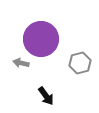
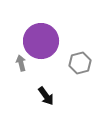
purple circle: moved 2 px down
gray arrow: rotated 63 degrees clockwise
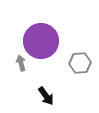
gray hexagon: rotated 10 degrees clockwise
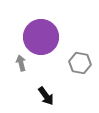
purple circle: moved 4 px up
gray hexagon: rotated 15 degrees clockwise
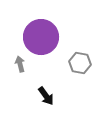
gray arrow: moved 1 px left, 1 px down
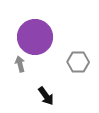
purple circle: moved 6 px left
gray hexagon: moved 2 px left, 1 px up; rotated 10 degrees counterclockwise
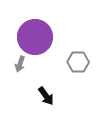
gray arrow: rotated 147 degrees counterclockwise
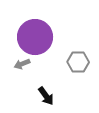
gray arrow: moved 2 px right; rotated 49 degrees clockwise
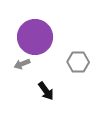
black arrow: moved 5 px up
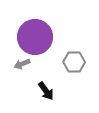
gray hexagon: moved 4 px left
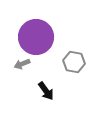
purple circle: moved 1 px right
gray hexagon: rotated 10 degrees clockwise
